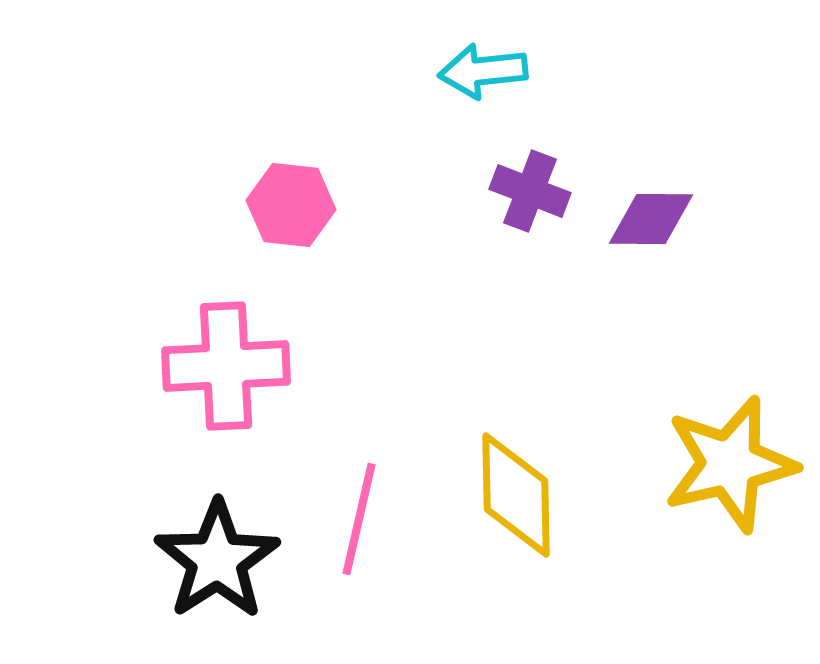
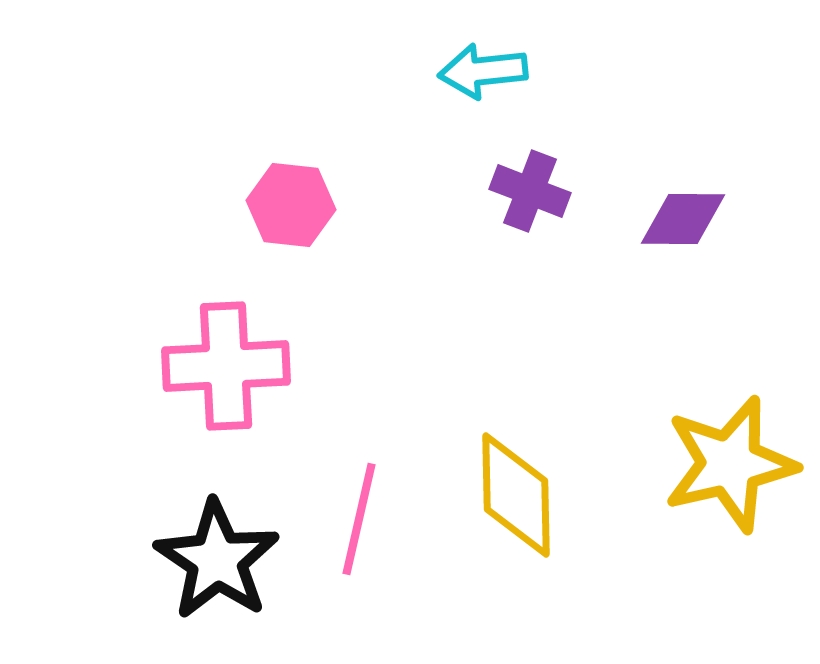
purple diamond: moved 32 px right
black star: rotated 5 degrees counterclockwise
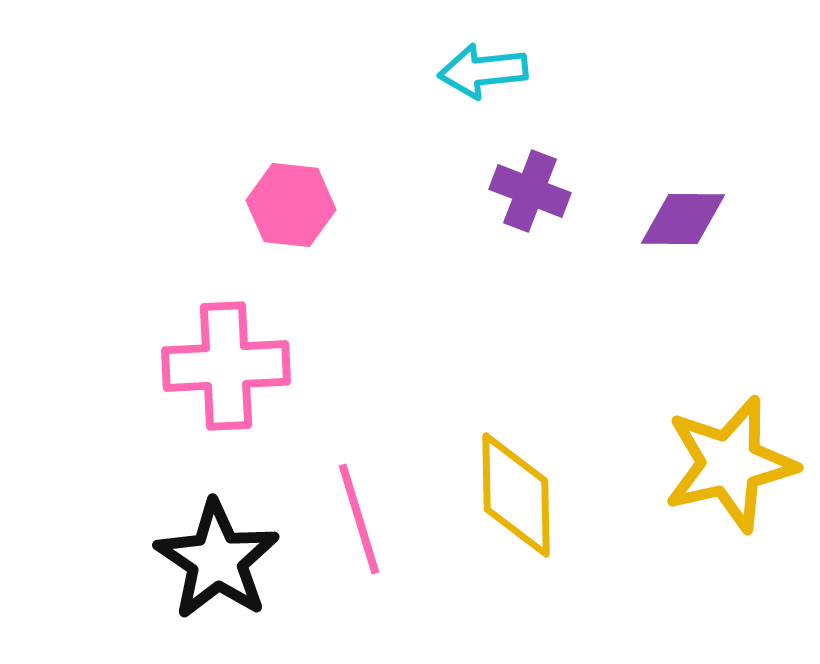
pink line: rotated 30 degrees counterclockwise
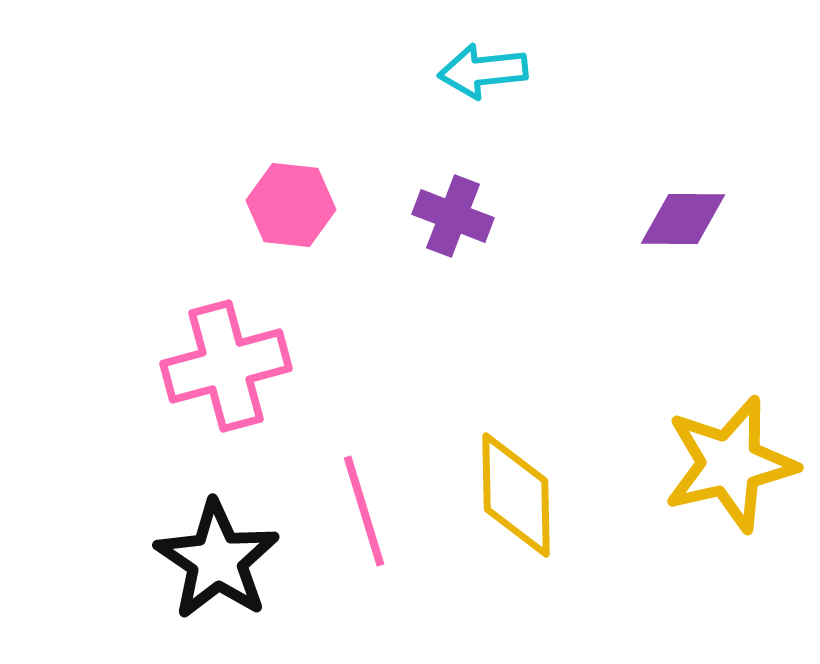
purple cross: moved 77 px left, 25 px down
pink cross: rotated 12 degrees counterclockwise
pink line: moved 5 px right, 8 px up
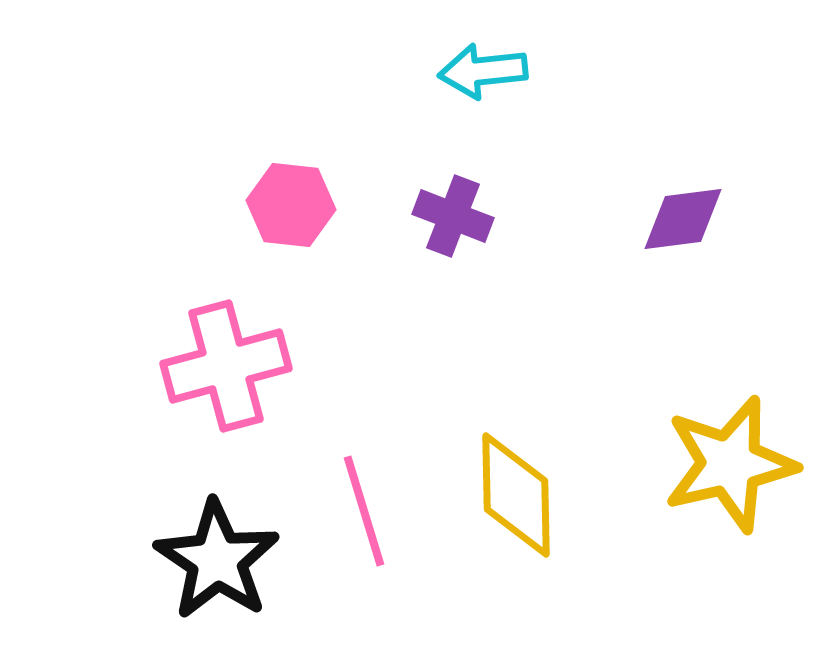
purple diamond: rotated 8 degrees counterclockwise
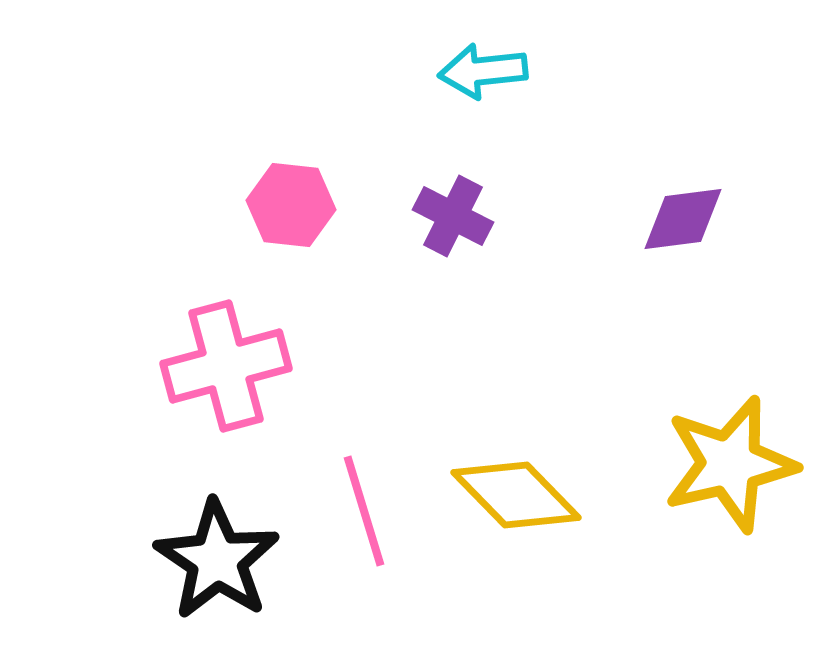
purple cross: rotated 6 degrees clockwise
yellow diamond: rotated 43 degrees counterclockwise
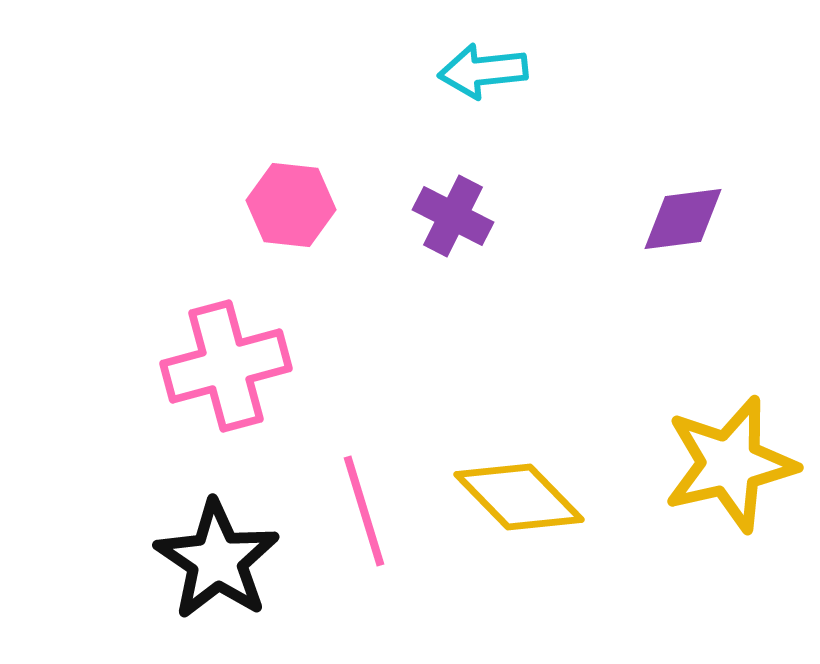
yellow diamond: moved 3 px right, 2 px down
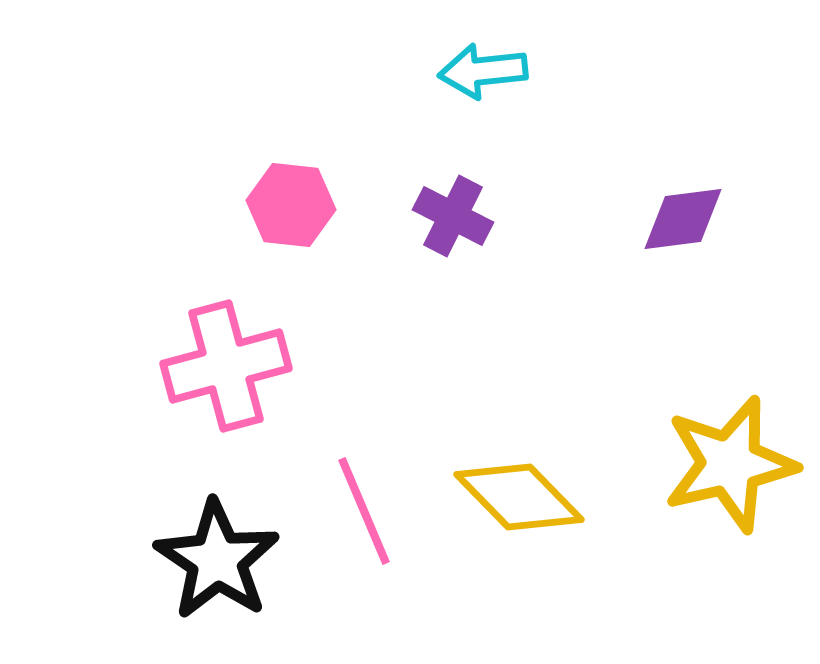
pink line: rotated 6 degrees counterclockwise
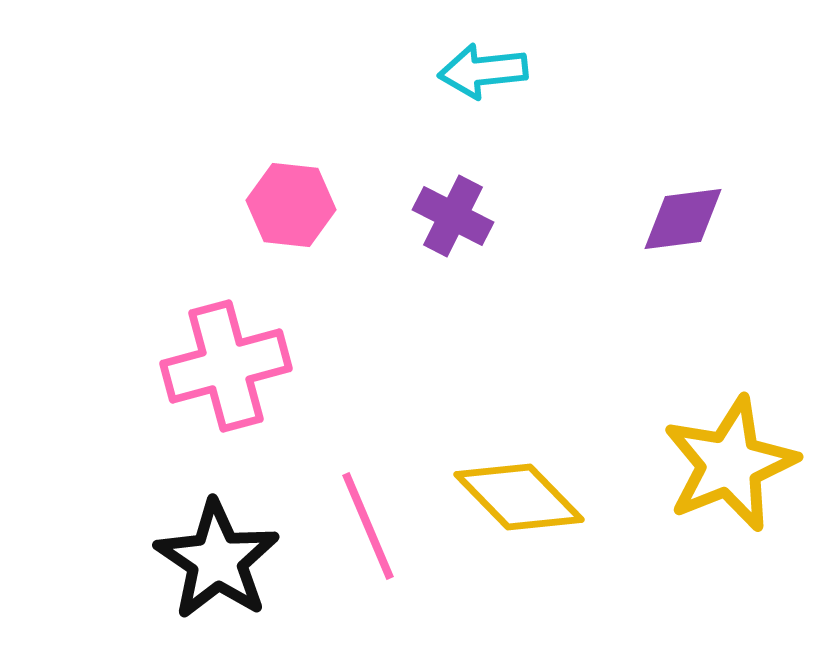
yellow star: rotated 9 degrees counterclockwise
pink line: moved 4 px right, 15 px down
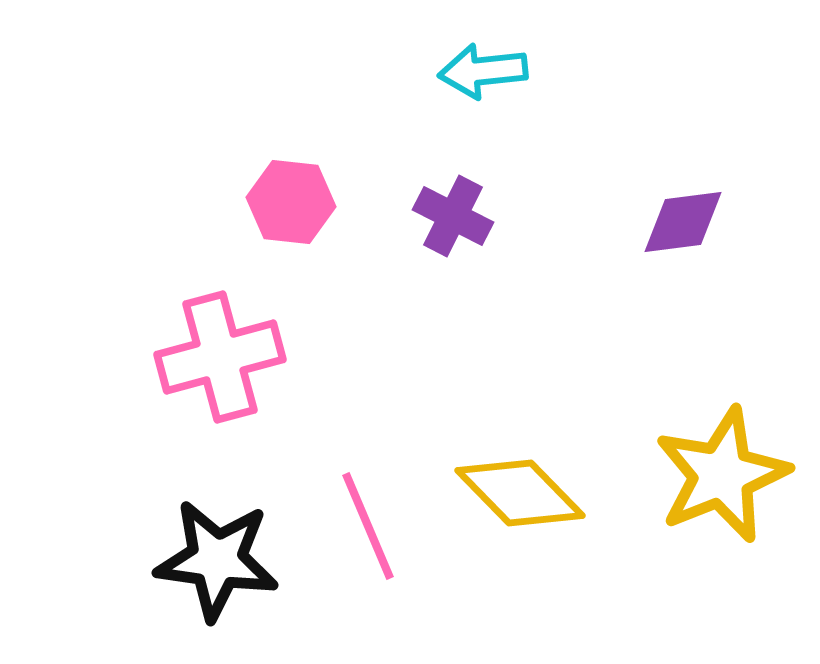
pink hexagon: moved 3 px up
purple diamond: moved 3 px down
pink cross: moved 6 px left, 9 px up
yellow star: moved 8 px left, 11 px down
yellow diamond: moved 1 px right, 4 px up
black star: rotated 26 degrees counterclockwise
